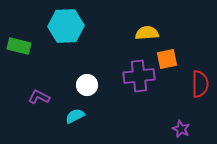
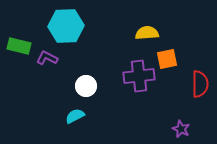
white circle: moved 1 px left, 1 px down
purple L-shape: moved 8 px right, 39 px up
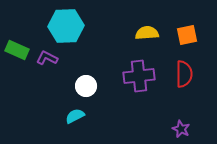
green rectangle: moved 2 px left, 4 px down; rotated 10 degrees clockwise
orange square: moved 20 px right, 24 px up
red semicircle: moved 16 px left, 10 px up
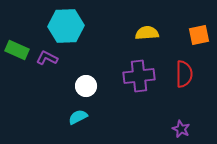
orange square: moved 12 px right
cyan semicircle: moved 3 px right, 1 px down
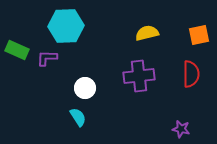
yellow semicircle: rotated 10 degrees counterclockwise
purple L-shape: rotated 25 degrees counterclockwise
red semicircle: moved 7 px right
white circle: moved 1 px left, 2 px down
cyan semicircle: rotated 84 degrees clockwise
purple star: rotated 12 degrees counterclockwise
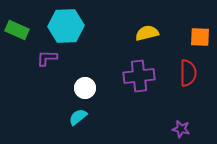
orange square: moved 1 px right, 2 px down; rotated 15 degrees clockwise
green rectangle: moved 20 px up
red semicircle: moved 3 px left, 1 px up
cyan semicircle: rotated 96 degrees counterclockwise
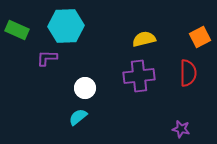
yellow semicircle: moved 3 px left, 6 px down
orange square: rotated 30 degrees counterclockwise
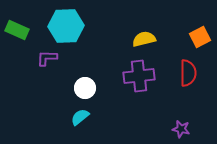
cyan semicircle: moved 2 px right
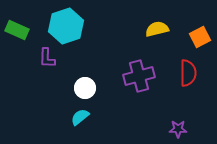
cyan hexagon: rotated 16 degrees counterclockwise
yellow semicircle: moved 13 px right, 10 px up
purple L-shape: rotated 90 degrees counterclockwise
purple cross: rotated 8 degrees counterclockwise
purple star: moved 3 px left; rotated 12 degrees counterclockwise
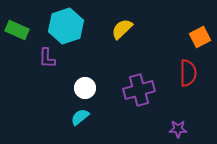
yellow semicircle: moved 35 px left; rotated 30 degrees counterclockwise
purple cross: moved 14 px down
